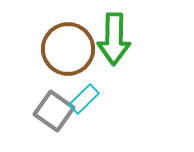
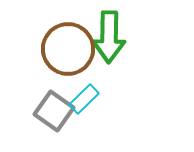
green arrow: moved 5 px left, 2 px up
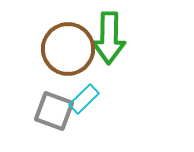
green arrow: moved 1 px down
gray square: rotated 15 degrees counterclockwise
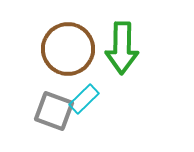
green arrow: moved 13 px right, 10 px down
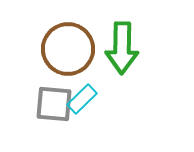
cyan rectangle: moved 2 px left
gray square: moved 7 px up; rotated 15 degrees counterclockwise
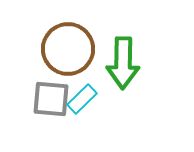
green arrow: moved 1 px right, 15 px down
gray square: moved 3 px left, 5 px up
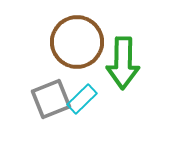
brown circle: moved 9 px right, 7 px up
gray square: rotated 27 degrees counterclockwise
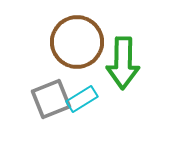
cyan rectangle: rotated 12 degrees clockwise
